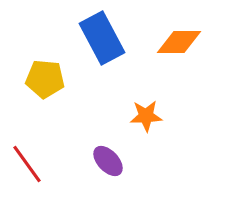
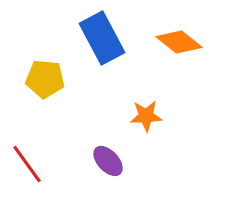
orange diamond: rotated 39 degrees clockwise
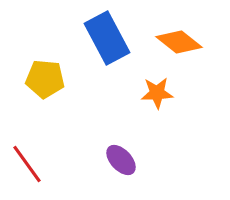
blue rectangle: moved 5 px right
orange star: moved 11 px right, 23 px up
purple ellipse: moved 13 px right, 1 px up
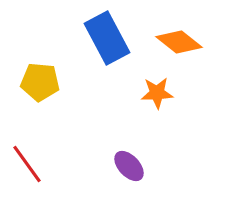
yellow pentagon: moved 5 px left, 3 px down
purple ellipse: moved 8 px right, 6 px down
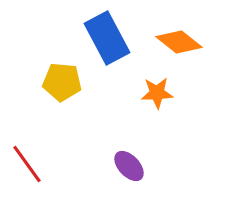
yellow pentagon: moved 22 px right
